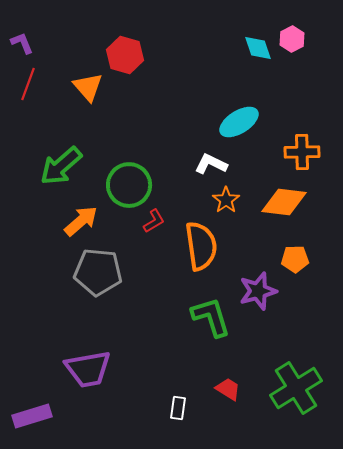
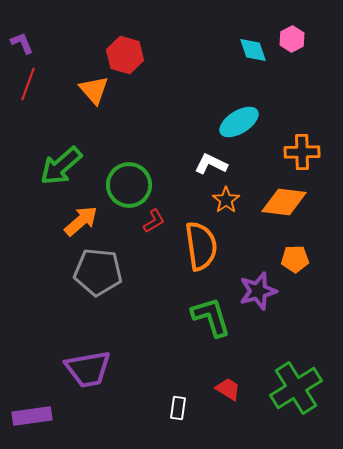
cyan diamond: moved 5 px left, 2 px down
orange triangle: moved 6 px right, 3 px down
purple rectangle: rotated 9 degrees clockwise
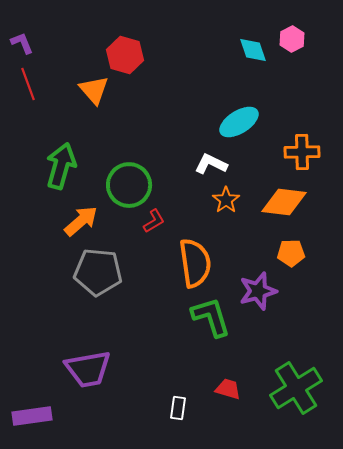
red line: rotated 40 degrees counterclockwise
green arrow: rotated 147 degrees clockwise
orange semicircle: moved 6 px left, 17 px down
orange pentagon: moved 4 px left, 6 px up
red trapezoid: rotated 16 degrees counterclockwise
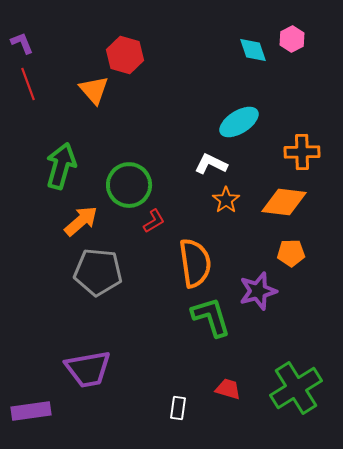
purple rectangle: moved 1 px left, 5 px up
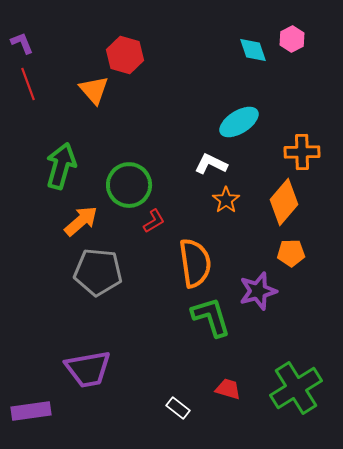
orange diamond: rotated 57 degrees counterclockwise
white rectangle: rotated 60 degrees counterclockwise
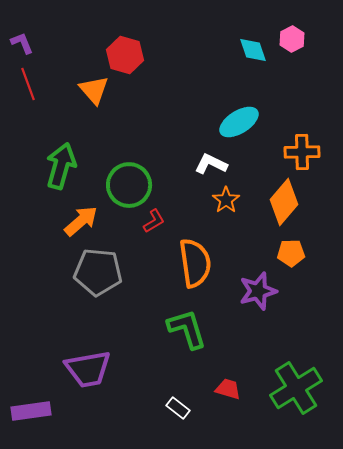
green L-shape: moved 24 px left, 12 px down
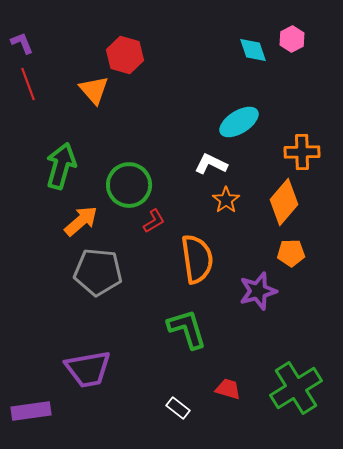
orange semicircle: moved 2 px right, 4 px up
